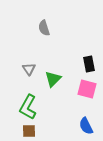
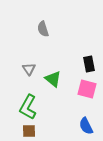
gray semicircle: moved 1 px left, 1 px down
green triangle: rotated 36 degrees counterclockwise
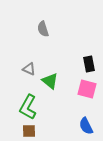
gray triangle: rotated 32 degrees counterclockwise
green triangle: moved 3 px left, 2 px down
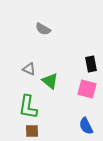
gray semicircle: rotated 42 degrees counterclockwise
black rectangle: moved 2 px right
green L-shape: rotated 20 degrees counterclockwise
brown square: moved 3 px right
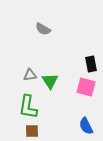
gray triangle: moved 1 px right, 6 px down; rotated 32 degrees counterclockwise
green triangle: rotated 18 degrees clockwise
pink square: moved 1 px left, 2 px up
